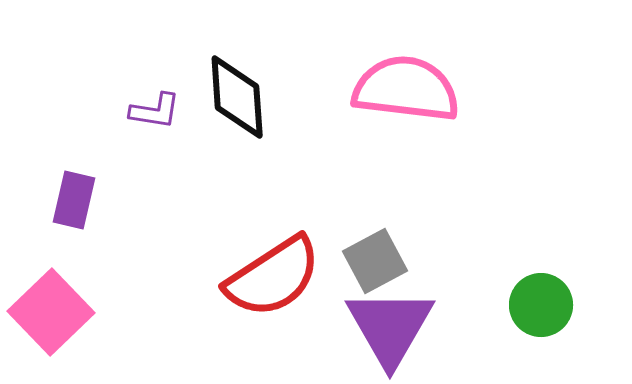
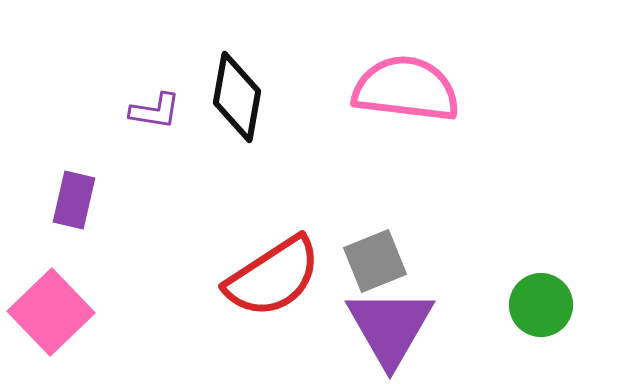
black diamond: rotated 14 degrees clockwise
gray square: rotated 6 degrees clockwise
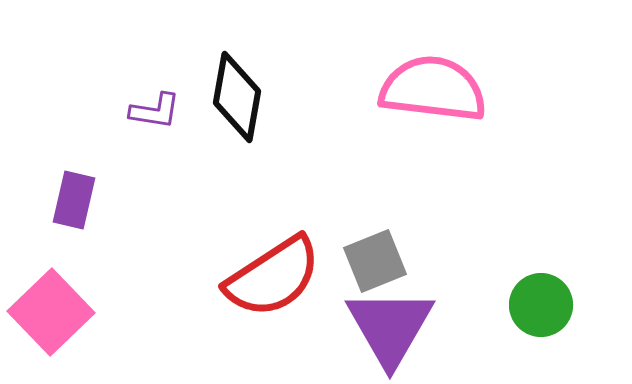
pink semicircle: moved 27 px right
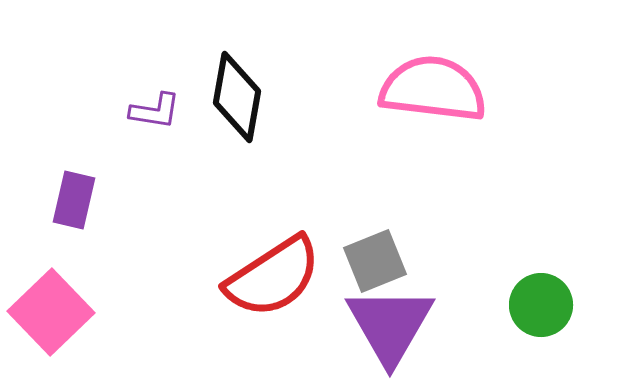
purple triangle: moved 2 px up
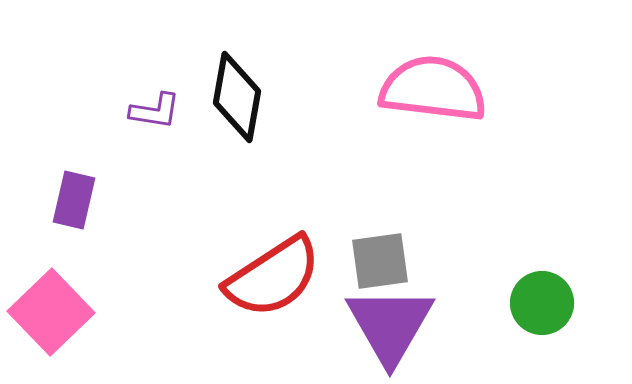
gray square: moved 5 px right; rotated 14 degrees clockwise
green circle: moved 1 px right, 2 px up
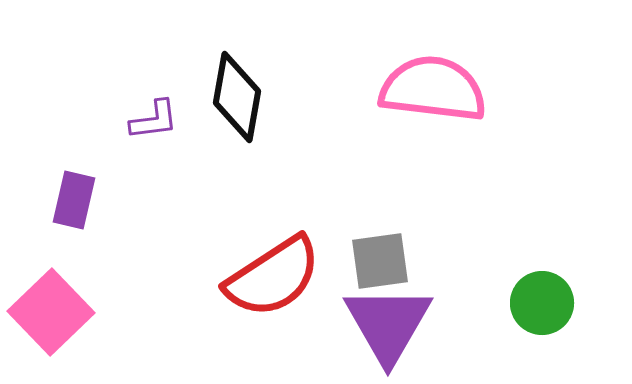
purple L-shape: moved 1 px left, 9 px down; rotated 16 degrees counterclockwise
purple triangle: moved 2 px left, 1 px up
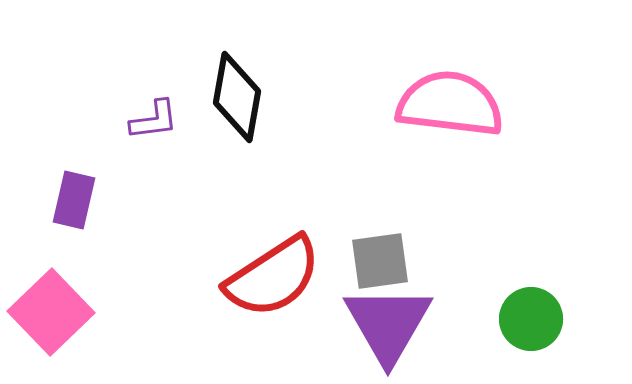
pink semicircle: moved 17 px right, 15 px down
green circle: moved 11 px left, 16 px down
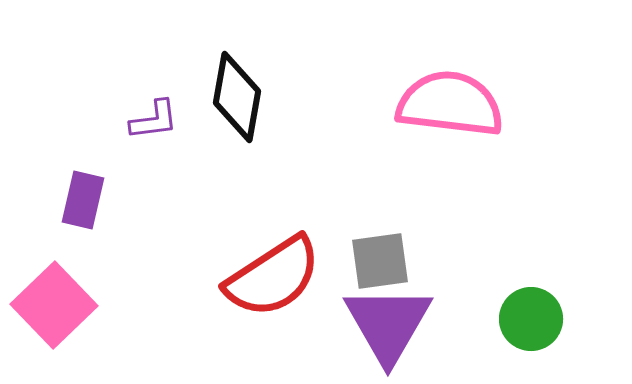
purple rectangle: moved 9 px right
pink square: moved 3 px right, 7 px up
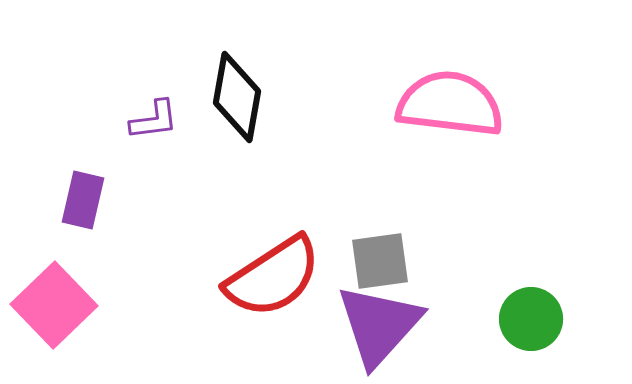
purple triangle: moved 9 px left, 1 px down; rotated 12 degrees clockwise
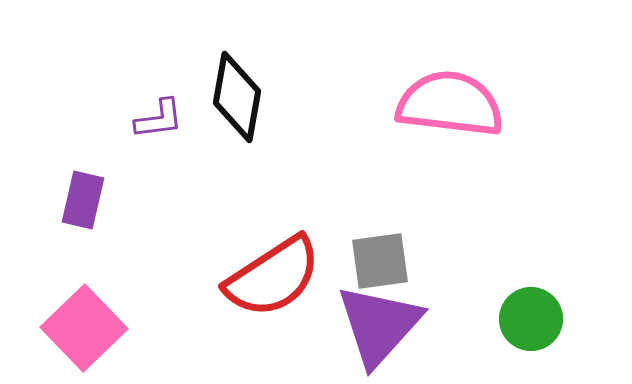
purple L-shape: moved 5 px right, 1 px up
pink square: moved 30 px right, 23 px down
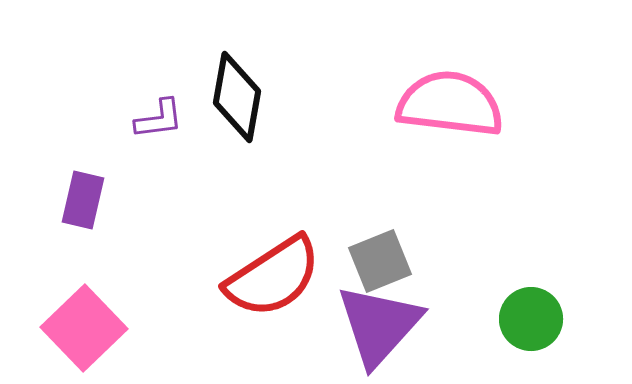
gray square: rotated 14 degrees counterclockwise
